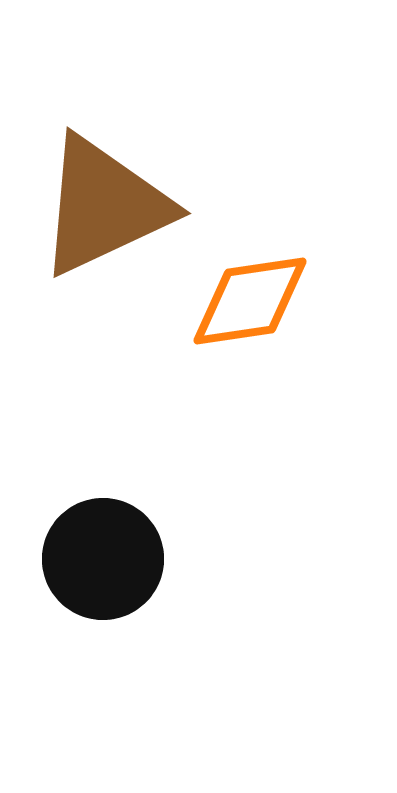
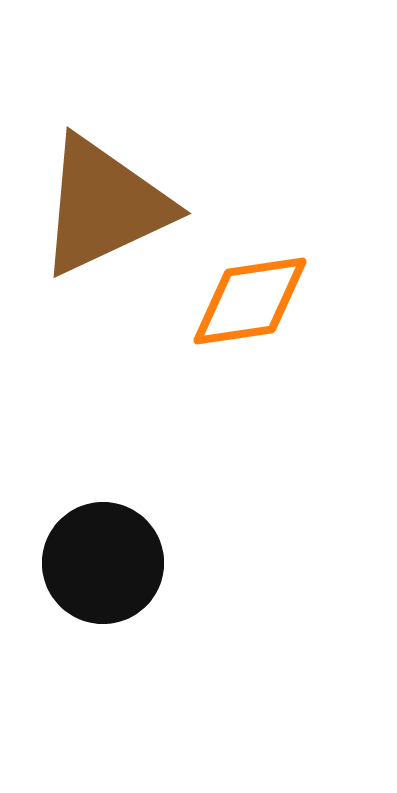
black circle: moved 4 px down
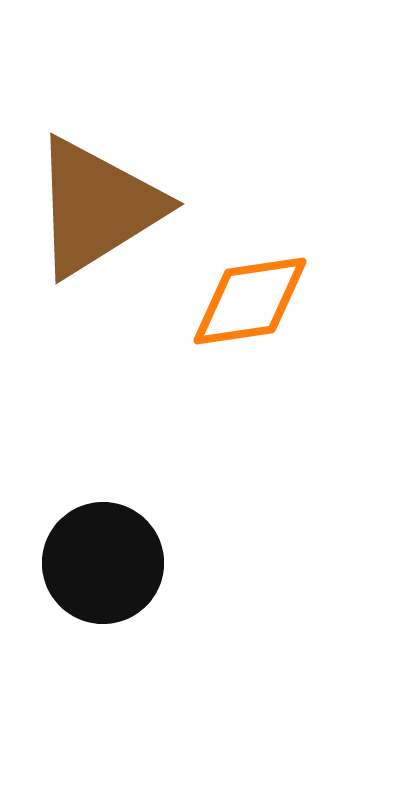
brown triangle: moved 7 px left, 1 px down; rotated 7 degrees counterclockwise
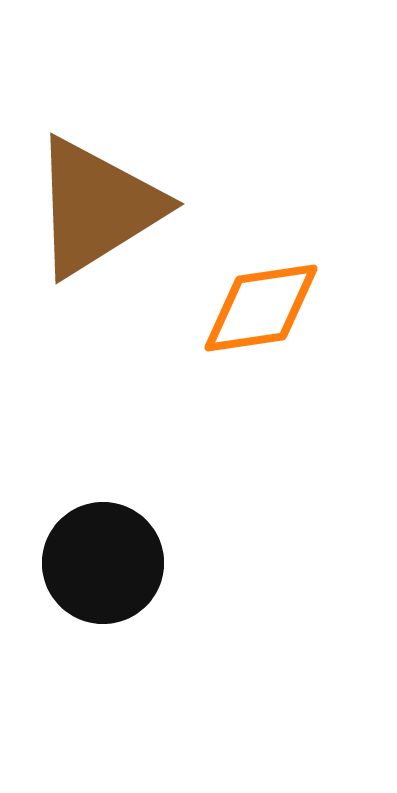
orange diamond: moved 11 px right, 7 px down
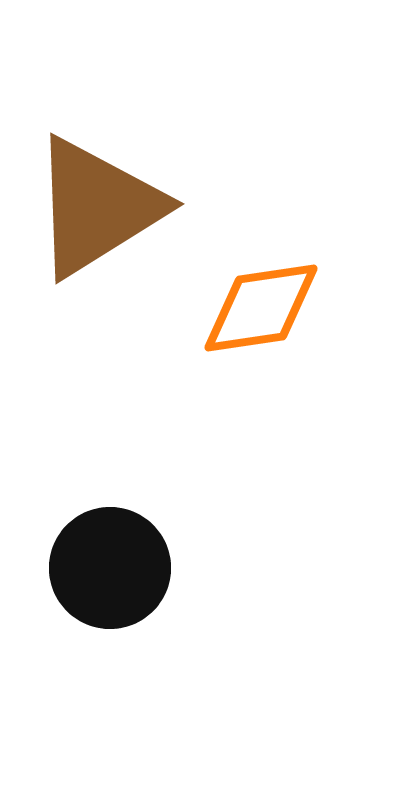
black circle: moved 7 px right, 5 px down
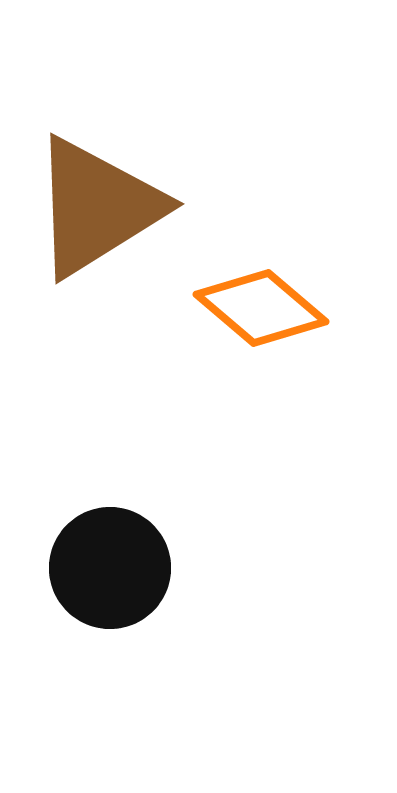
orange diamond: rotated 49 degrees clockwise
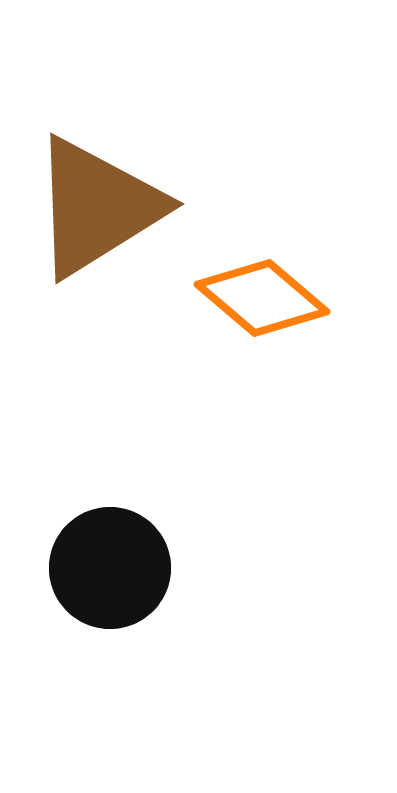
orange diamond: moved 1 px right, 10 px up
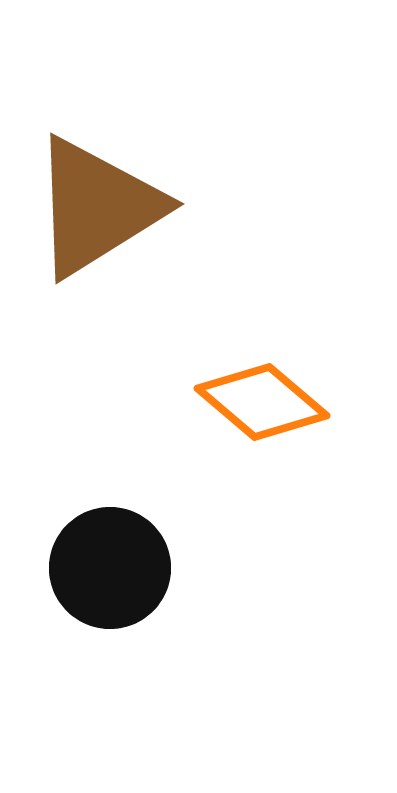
orange diamond: moved 104 px down
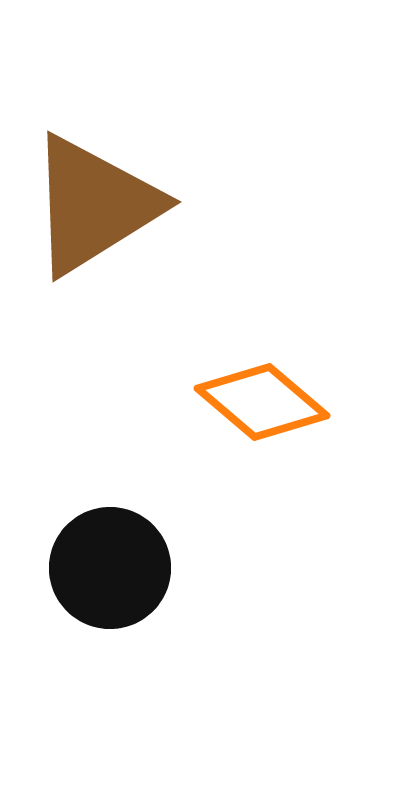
brown triangle: moved 3 px left, 2 px up
